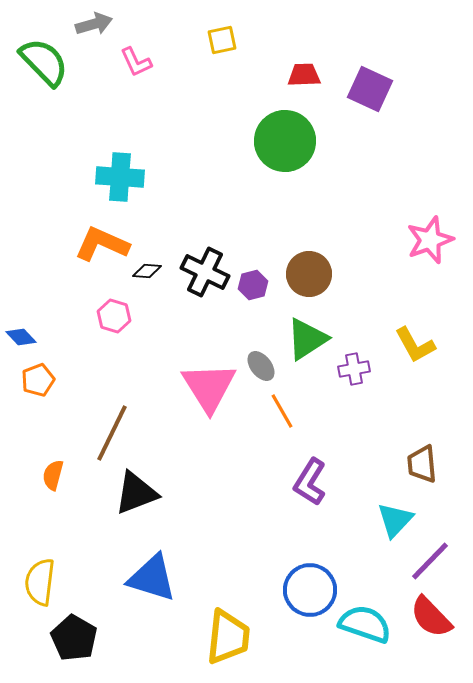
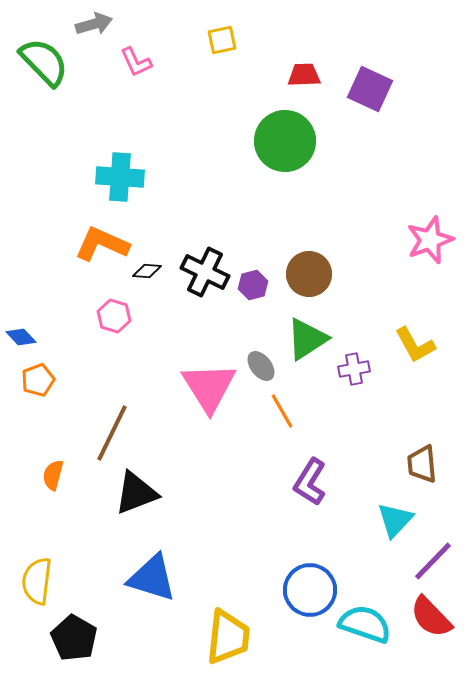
purple line: moved 3 px right
yellow semicircle: moved 3 px left, 1 px up
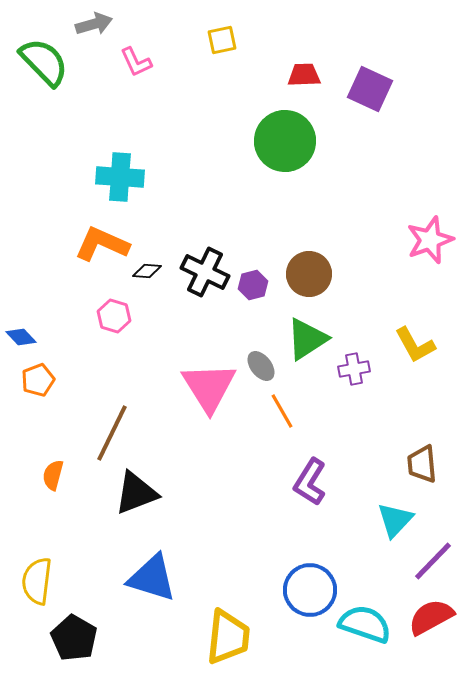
red semicircle: rotated 105 degrees clockwise
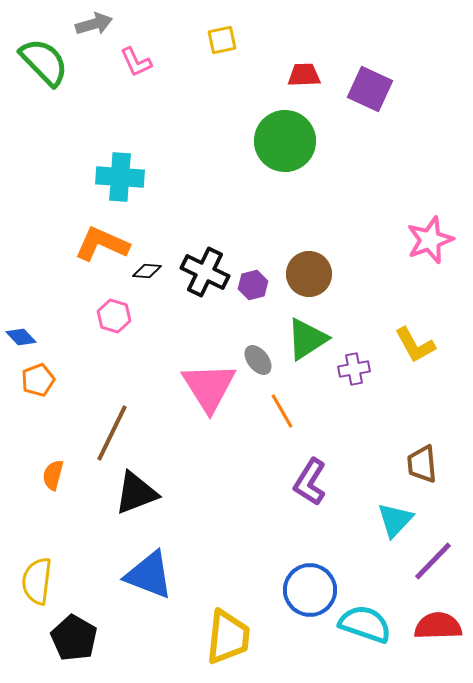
gray ellipse: moved 3 px left, 6 px up
blue triangle: moved 3 px left, 3 px up; rotated 4 degrees clockwise
red semicircle: moved 7 px right, 9 px down; rotated 27 degrees clockwise
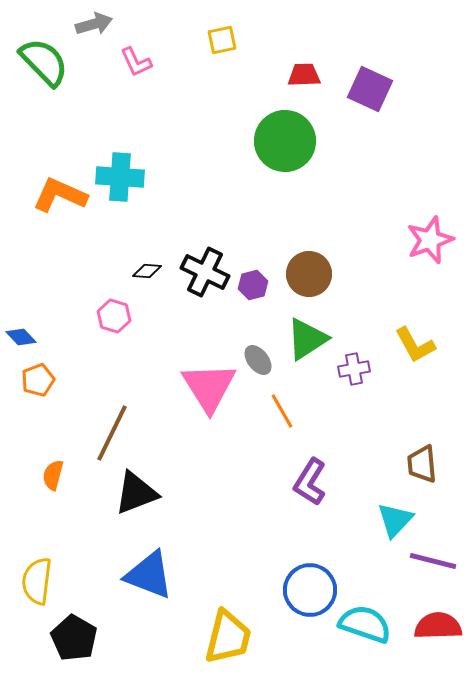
orange L-shape: moved 42 px left, 49 px up
purple line: rotated 60 degrees clockwise
yellow trapezoid: rotated 8 degrees clockwise
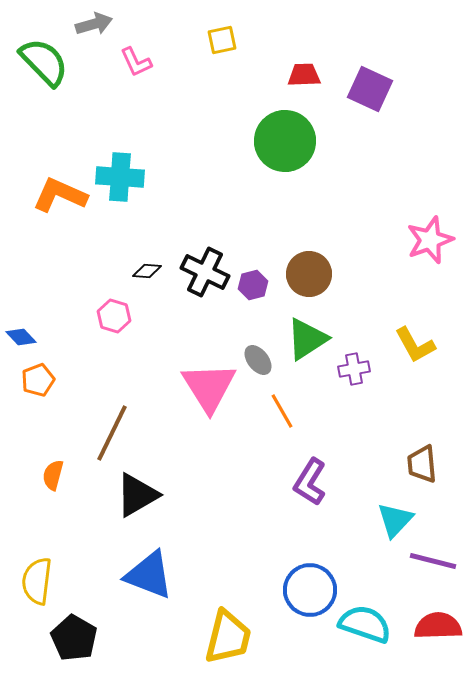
black triangle: moved 1 px right, 2 px down; rotated 9 degrees counterclockwise
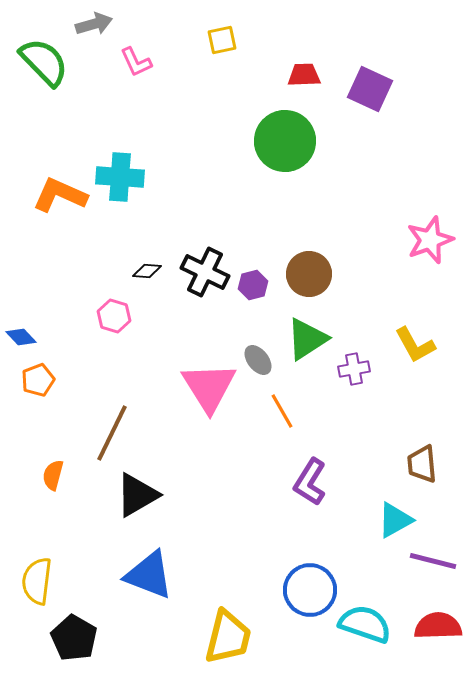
cyan triangle: rotated 18 degrees clockwise
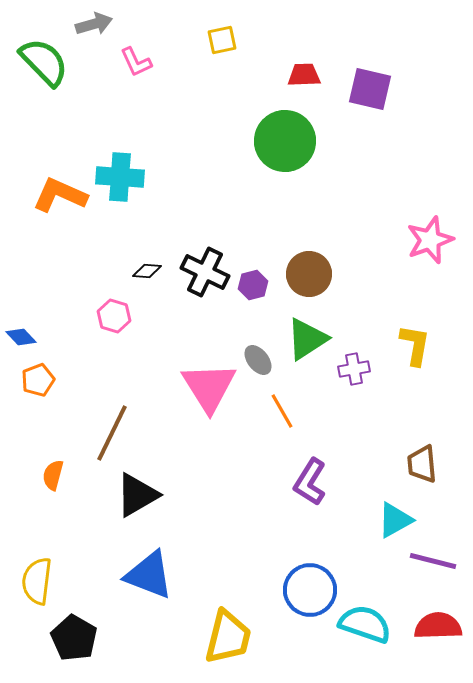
purple square: rotated 12 degrees counterclockwise
yellow L-shape: rotated 141 degrees counterclockwise
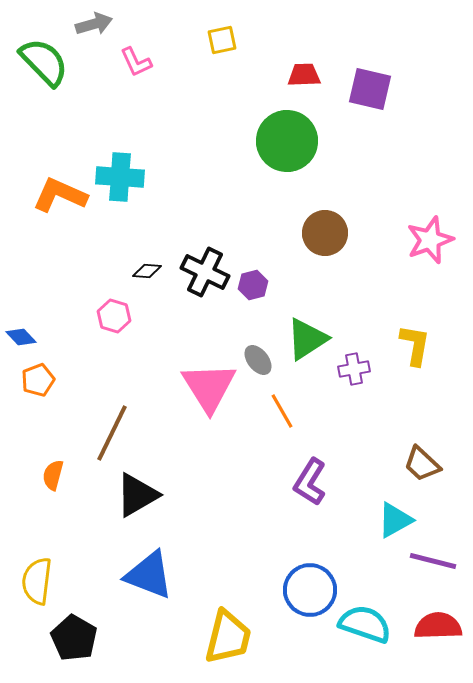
green circle: moved 2 px right
brown circle: moved 16 px right, 41 px up
brown trapezoid: rotated 42 degrees counterclockwise
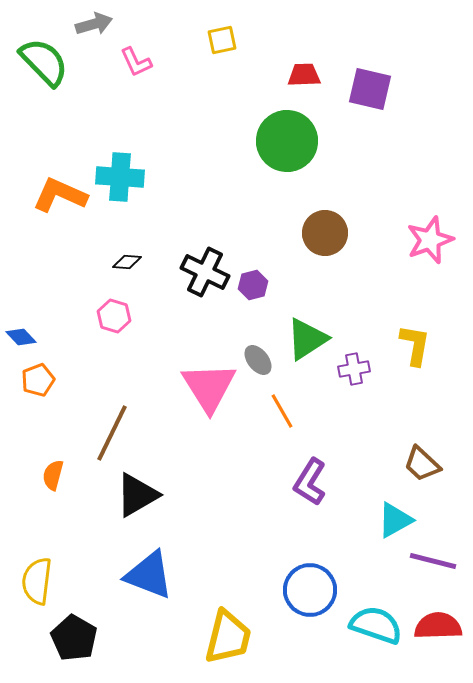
black diamond: moved 20 px left, 9 px up
cyan semicircle: moved 11 px right, 1 px down
